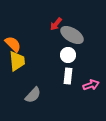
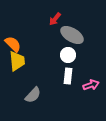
red arrow: moved 1 px left, 5 px up
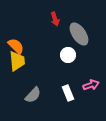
red arrow: rotated 56 degrees counterclockwise
gray ellipse: moved 7 px right, 1 px up; rotated 25 degrees clockwise
orange semicircle: moved 3 px right, 2 px down
white rectangle: moved 17 px down; rotated 28 degrees counterclockwise
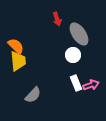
red arrow: moved 2 px right
white circle: moved 5 px right
yellow trapezoid: moved 1 px right
white rectangle: moved 8 px right, 10 px up
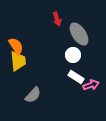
orange semicircle: rotated 12 degrees clockwise
white rectangle: moved 6 px up; rotated 35 degrees counterclockwise
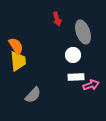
gray ellipse: moved 4 px right, 2 px up; rotated 15 degrees clockwise
white rectangle: rotated 35 degrees counterclockwise
